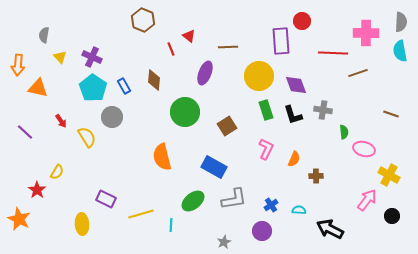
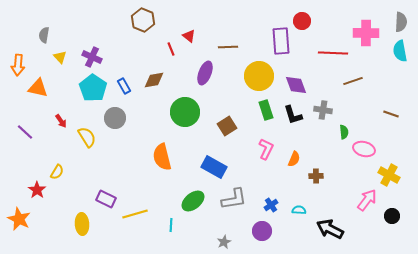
brown line at (358, 73): moved 5 px left, 8 px down
brown diamond at (154, 80): rotated 75 degrees clockwise
gray circle at (112, 117): moved 3 px right, 1 px down
yellow line at (141, 214): moved 6 px left
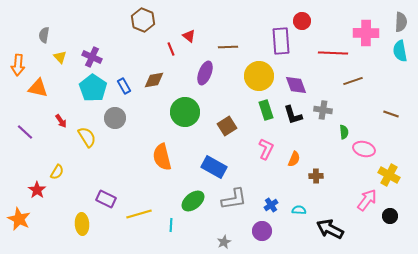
yellow line at (135, 214): moved 4 px right
black circle at (392, 216): moved 2 px left
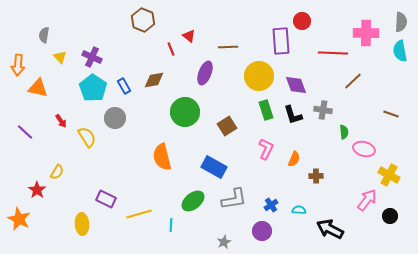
brown line at (353, 81): rotated 24 degrees counterclockwise
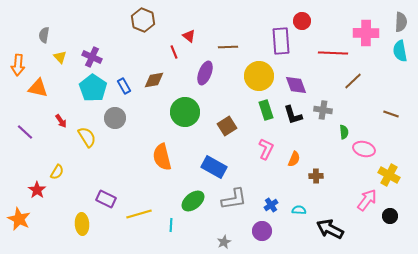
red line at (171, 49): moved 3 px right, 3 px down
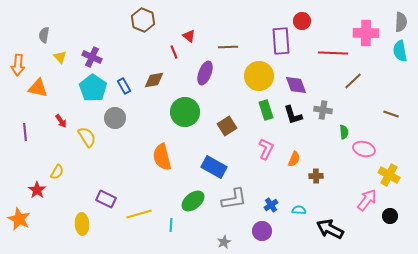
purple line at (25, 132): rotated 42 degrees clockwise
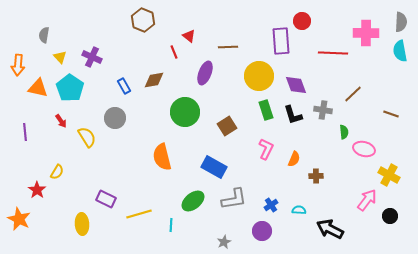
brown line at (353, 81): moved 13 px down
cyan pentagon at (93, 88): moved 23 px left
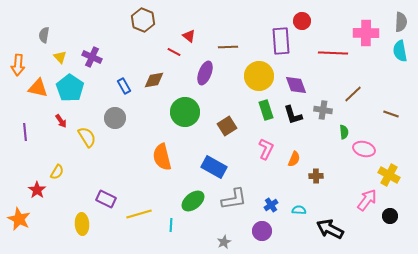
red line at (174, 52): rotated 40 degrees counterclockwise
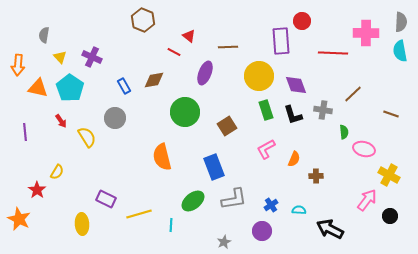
pink L-shape at (266, 149): rotated 145 degrees counterclockwise
blue rectangle at (214, 167): rotated 40 degrees clockwise
